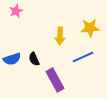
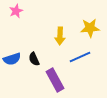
blue line: moved 3 px left
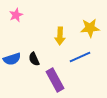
pink star: moved 4 px down
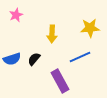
yellow arrow: moved 8 px left, 2 px up
black semicircle: rotated 64 degrees clockwise
purple rectangle: moved 5 px right, 1 px down
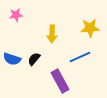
pink star: rotated 16 degrees clockwise
blue semicircle: rotated 36 degrees clockwise
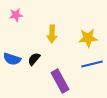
yellow star: moved 2 px left, 10 px down
blue line: moved 12 px right, 7 px down; rotated 10 degrees clockwise
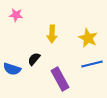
pink star: rotated 16 degrees clockwise
yellow star: rotated 30 degrees clockwise
blue semicircle: moved 10 px down
purple rectangle: moved 2 px up
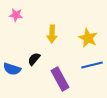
blue line: moved 1 px down
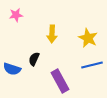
pink star: rotated 16 degrees counterclockwise
black semicircle: rotated 16 degrees counterclockwise
purple rectangle: moved 2 px down
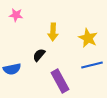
pink star: rotated 16 degrees clockwise
yellow arrow: moved 1 px right, 2 px up
black semicircle: moved 5 px right, 4 px up; rotated 16 degrees clockwise
blue semicircle: rotated 30 degrees counterclockwise
